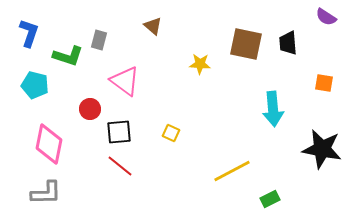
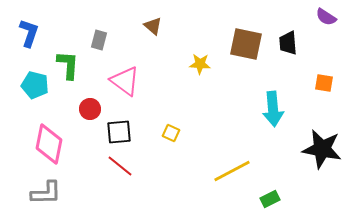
green L-shape: moved 9 px down; rotated 104 degrees counterclockwise
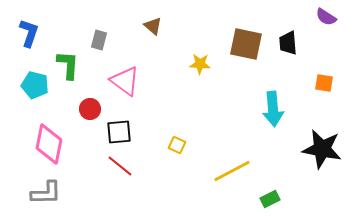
yellow square: moved 6 px right, 12 px down
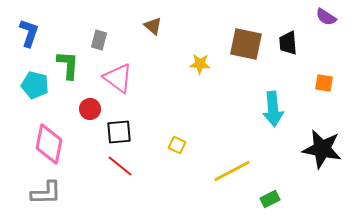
pink triangle: moved 7 px left, 3 px up
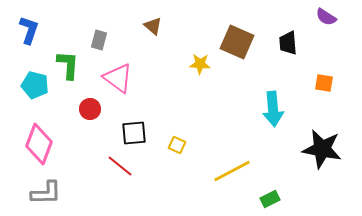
blue L-shape: moved 3 px up
brown square: moved 9 px left, 2 px up; rotated 12 degrees clockwise
black square: moved 15 px right, 1 px down
pink diamond: moved 10 px left; rotated 9 degrees clockwise
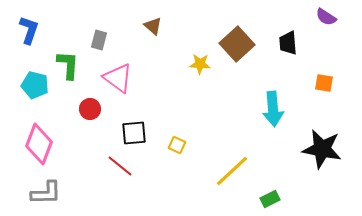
brown square: moved 2 px down; rotated 24 degrees clockwise
yellow line: rotated 15 degrees counterclockwise
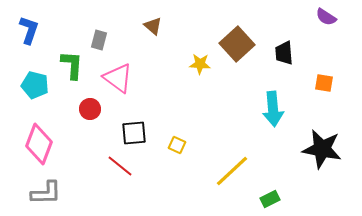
black trapezoid: moved 4 px left, 10 px down
green L-shape: moved 4 px right
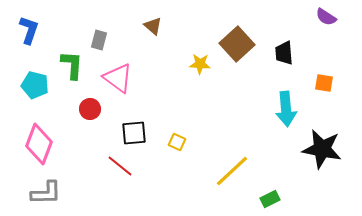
cyan arrow: moved 13 px right
yellow square: moved 3 px up
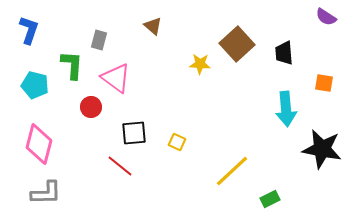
pink triangle: moved 2 px left
red circle: moved 1 px right, 2 px up
pink diamond: rotated 6 degrees counterclockwise
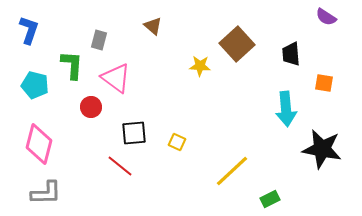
black trapezoid: moved 7 px right, 1 px down
yellow star: moved 2 px down
